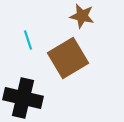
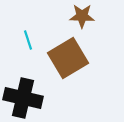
brown star: rotated 10 degrees counterclockwise
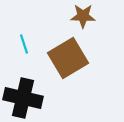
brown star: moved 1 px right
cyan line: moved 4 px left, 4 px down
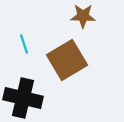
brown square: moved 1 px left, 2 px down
